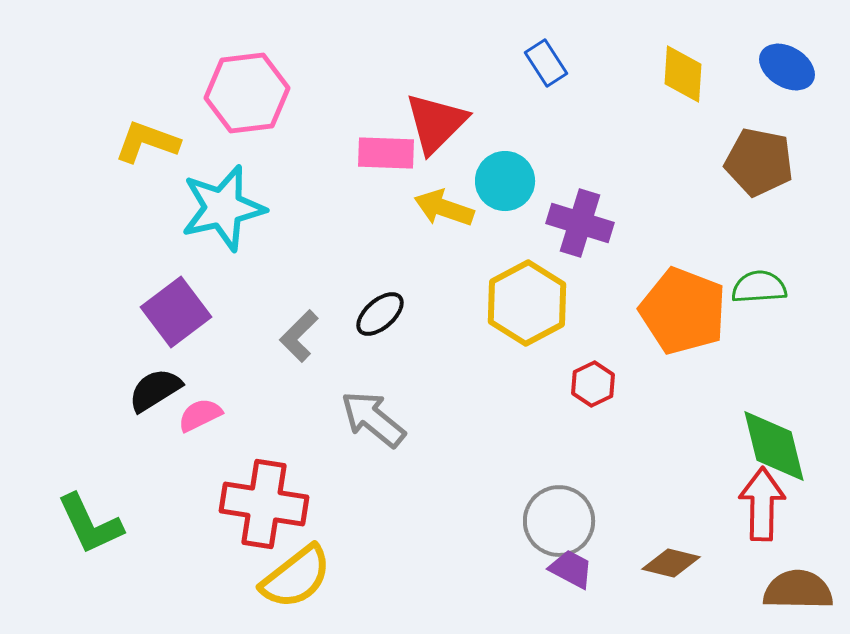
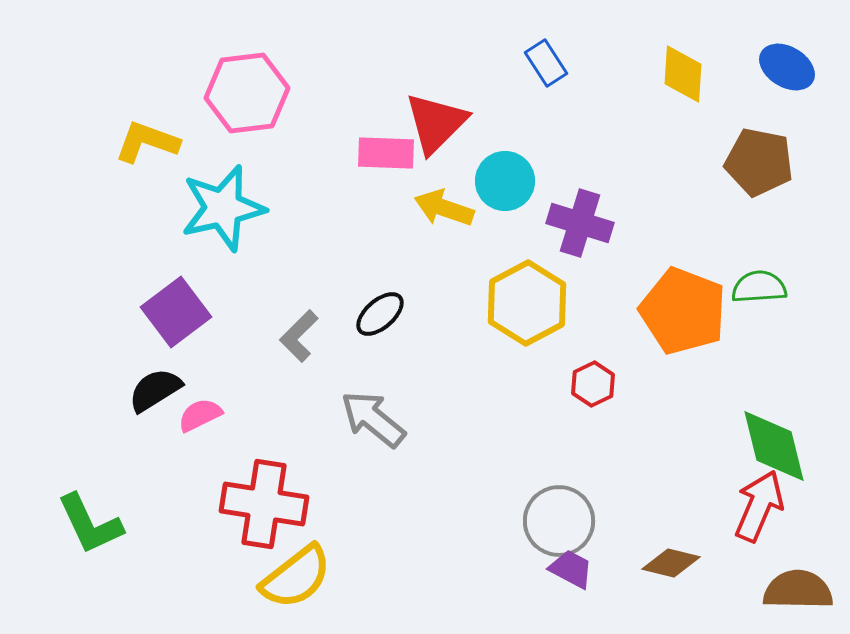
red arrow: moved 3 px left, 2 px down; rotated 22 degrees clockwise
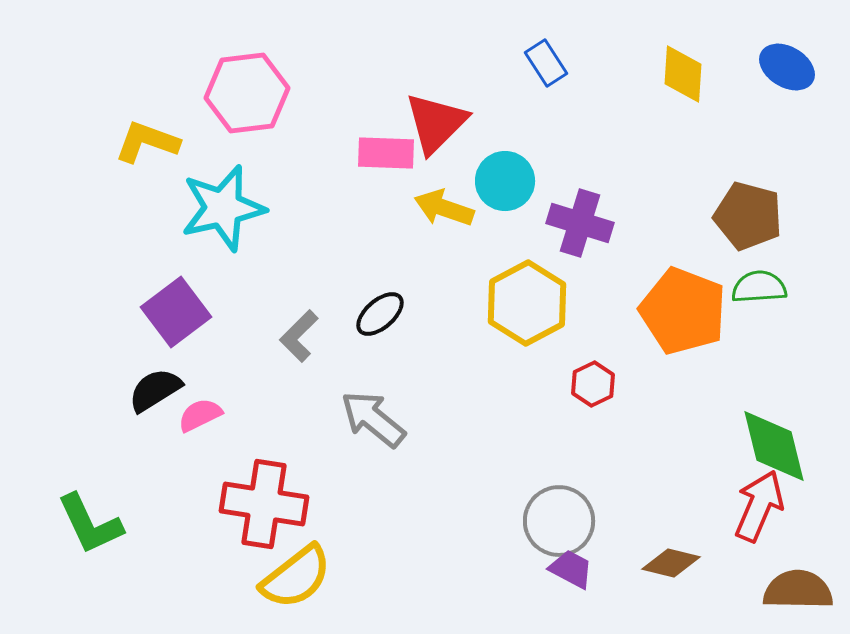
brown pentagon: moved 11 px left, 54 px down; rotated 4 degrees clockwise
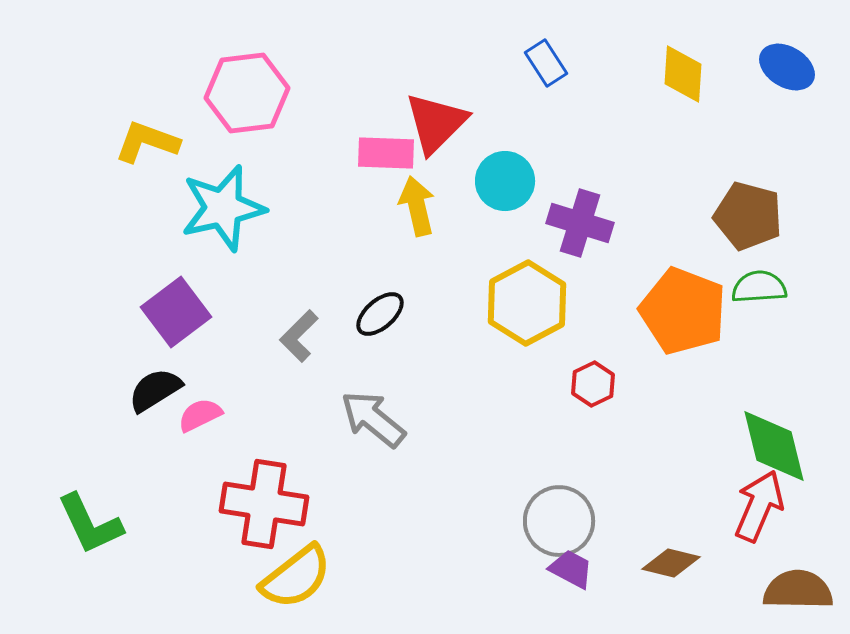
yellow arrow: moved 27 px left, 2 px up; rotated 58 degrees clockwise
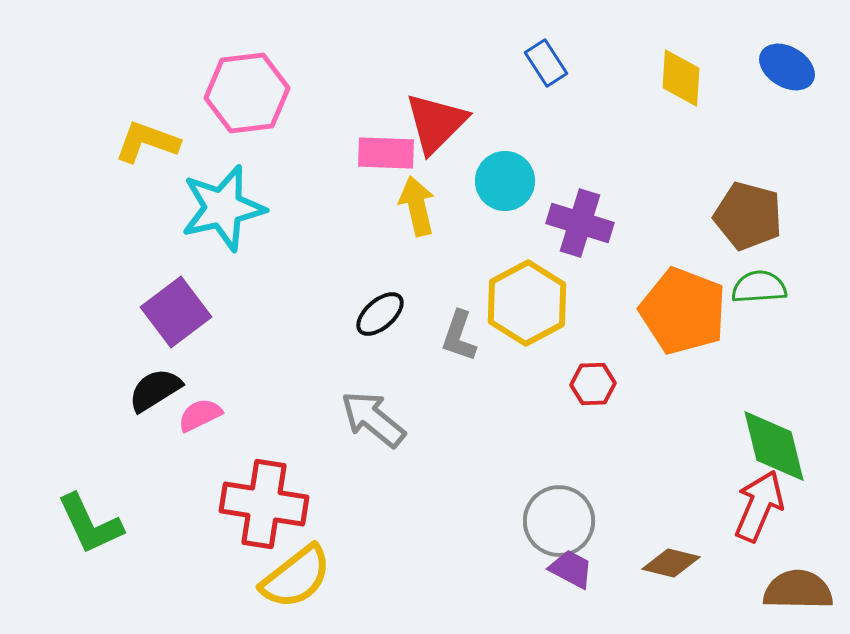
yellow diamond: moved 2 px left, 4 px down
gray L-shape: moved 160 px right; rotated 26 degrees counterclockwise
red hexagon: rotated 24 degrees clockwise
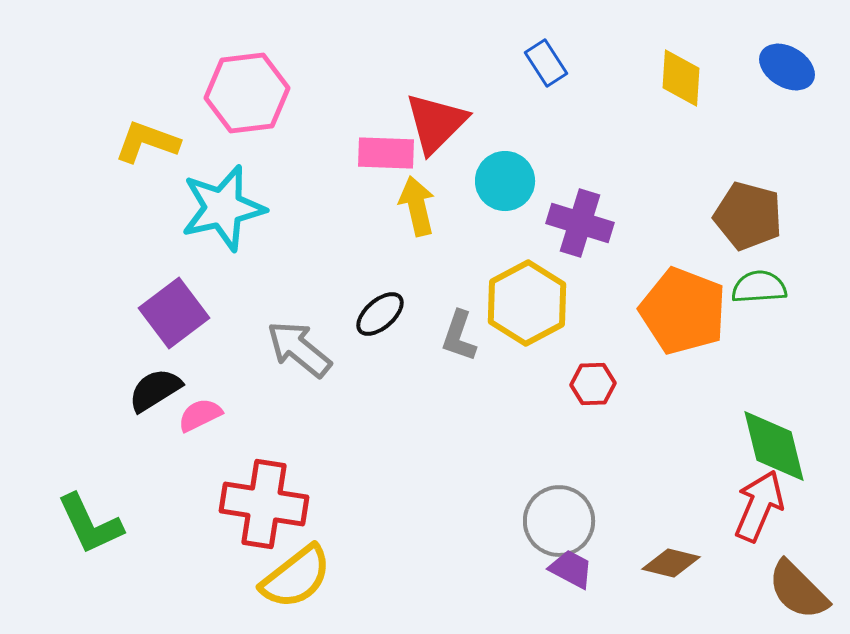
purple square: moved 2 px left, 1 px down
gray arrow: moved 74 px left, 70 px up
brown semicircle: rotated 136 degrees counterclockwise
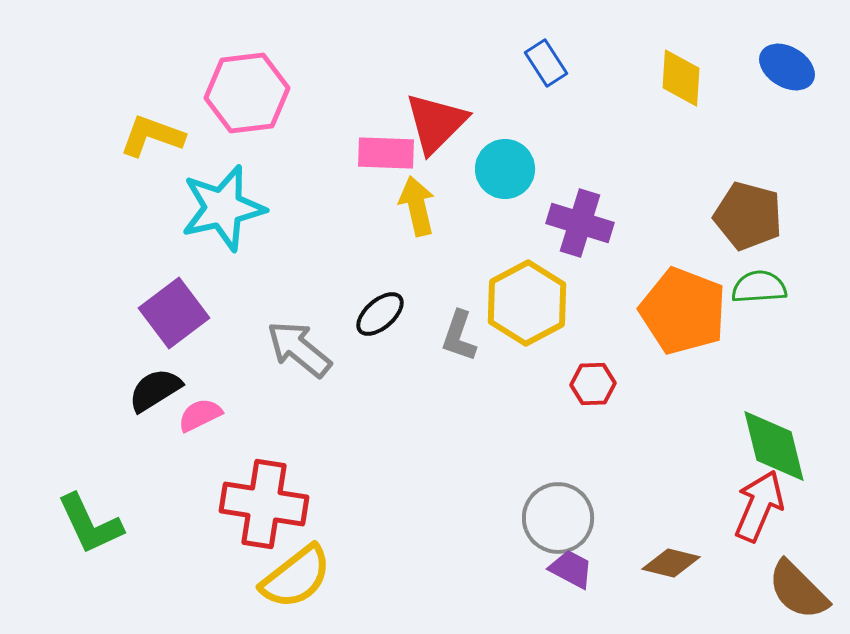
yellow L-shape: moved 5 px right, 6 px up
cyan circle: moved 12 px up
gray circle: moved 1 px left, 3 px up
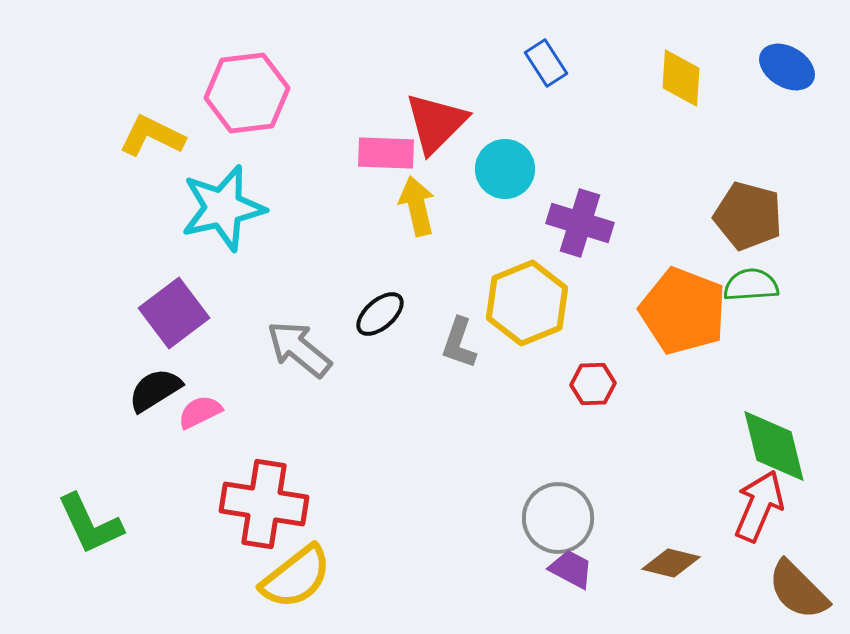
yellow L-shape: rotated 6 degrees clockwise
green semicircle: moved 8 px left, 2 px up
yellow hexagon: rotated 6 degrees clockwise
gray L-shape: moved 7 px down
pink semicircle: moved 3 px up
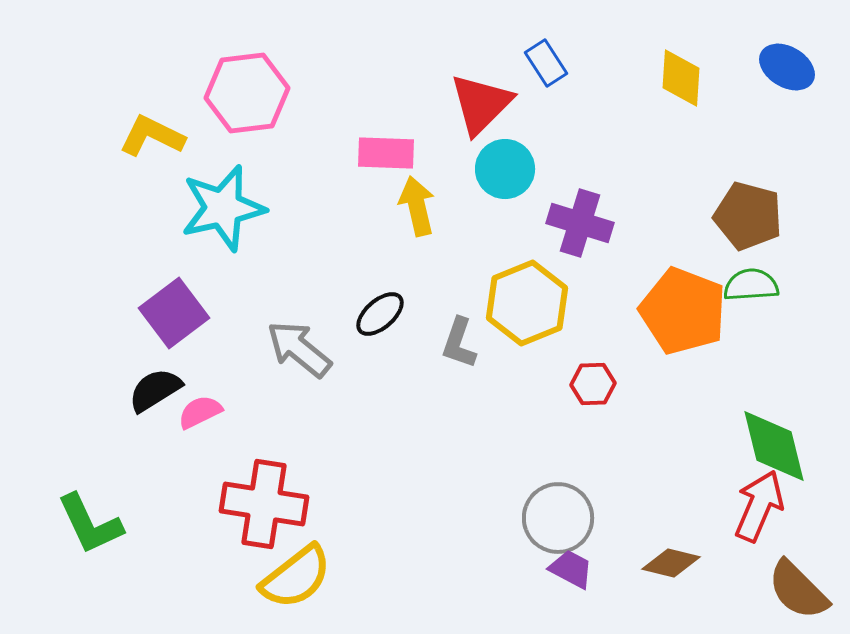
red triangle: moved 45 px right, 19 px up
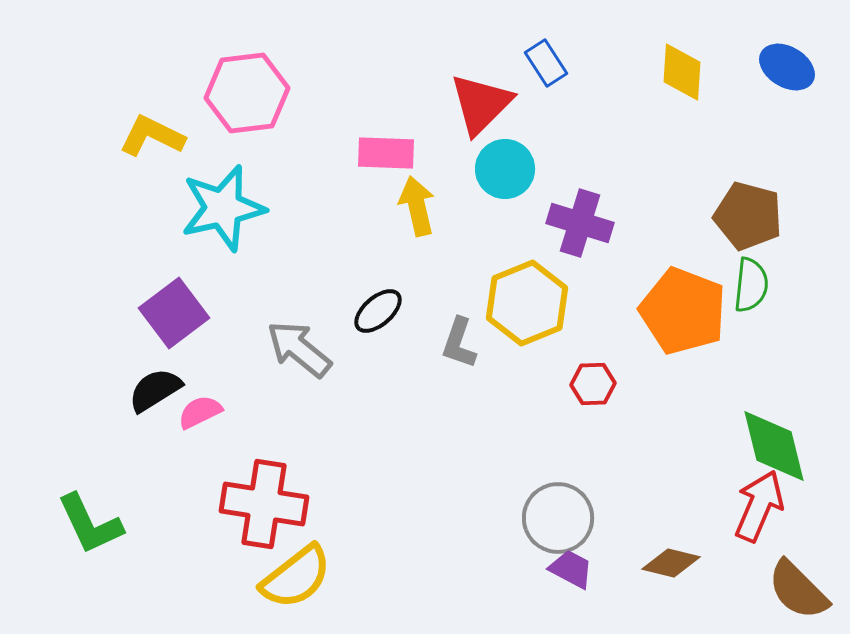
yellow diamond: moved 1 px right, 6 px up
green semicircle: rotated 100 degrees clockwise
black ellipse: moved 2 px left, 3 px up
